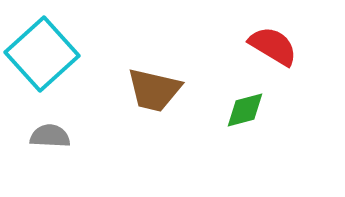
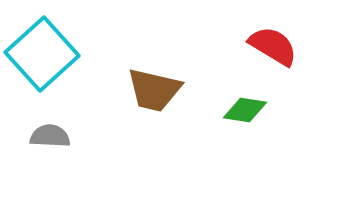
green diamond: rotated 24 degrees clockwise
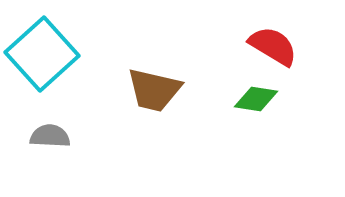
green diamond: moved 11 px right, 11 px up
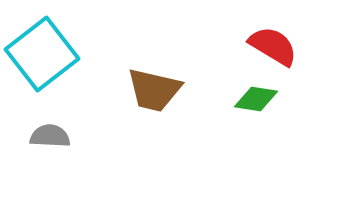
cyan square: rotated 4 degrees clockwise
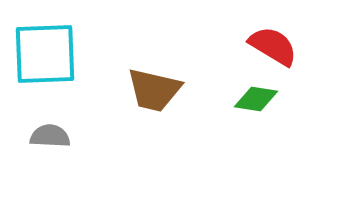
cyan square: moved 3 px right; rotated 36 degrees clockwise
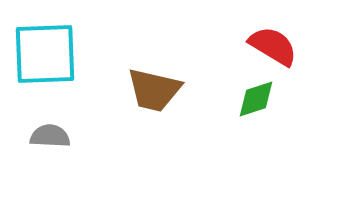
green diamond: rotated 27 degrees counterclockwise
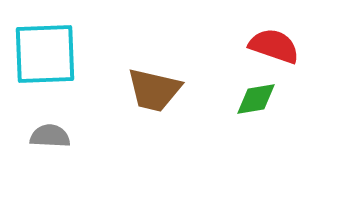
red semicircle: moved 1 px right; rotated 12 degrees counterclockwise
green diamond: rotated 9 degrees clockwise
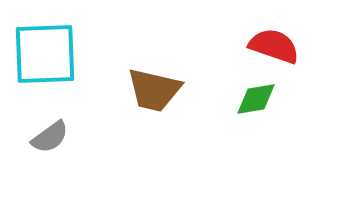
gray semicircle: moved 1 px down; rotated 141 degrees clockwise
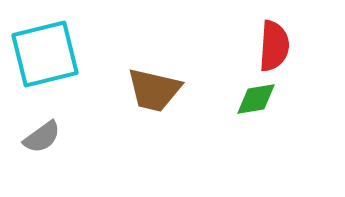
red semicircle: rotated 75 degrees clockwise
cyan square: rotated 12 degrees counterclockwise
gray semicircle: moved 8 px left
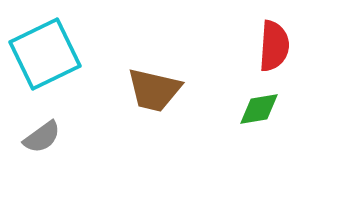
cyan square: rotated 12 degrees counterclockwise
green diamond: moved 3 px right, 10 px down
